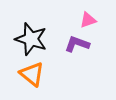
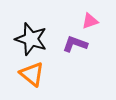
pink triangle: moved 2 px right, 1 px down
purple L-shape: moved 2 px left
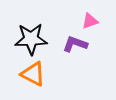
black star: rotated 20 degrees counterclockwise
orange triangle: moved 1 px right; rotated 12 degrees counterclockwise
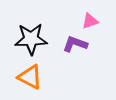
orange triangle: moved 3 px left, 3 px down
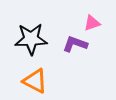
pink triangle: moved 2 px right, 2 px down
orange triangle: moved 5 px right, 4 px down
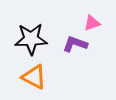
orange triangle: moved 1 px left, 4 px up
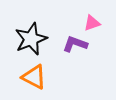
black star: rotated 20 degrees counterclockwise
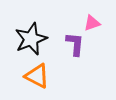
purple L-shape: rotated 75 degrees clockwise
orange triangle: moved 3 px right, 1 px up
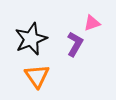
purple L-shape: rotated 25 degrees clockwise
orange triangle: rotated 28 degrees clockwise
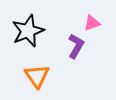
black star: moved 3 px left, 8 px up
purple L-shape: moved 1 px right, 2 px down
